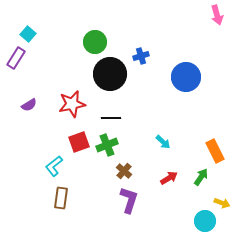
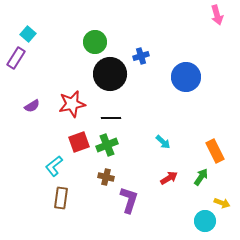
purple semicircle: moved 3 px right, 1 px down
brown cross: moved 18 px left, 6 px down; rotated 28 degrees counterclockwise
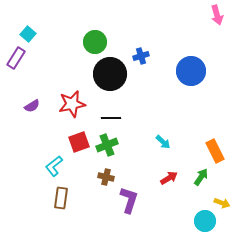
blue circle: moved 5 px right, 6 px up
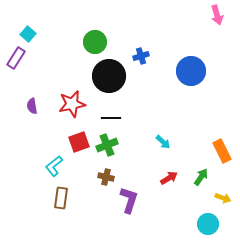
black circle: moved 1 px left, 2 px down
purple semicircle: rotated 112 degrees clockwise
orange rectangle: moved 7 px right
yellow arrow: moved 1 px right, 5 px up
cyan circle: moved 3 px right, 3 px down
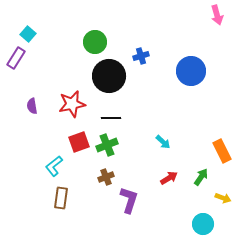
brown cross: rotated 35 degrees counterclockwise
cyan circle: moved 5 px left
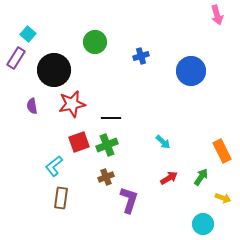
black circle: moved 55 px left, 6 px up
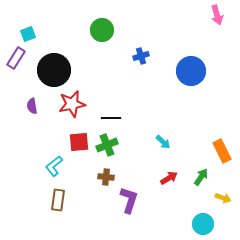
cyan square: rotated 28 degrees clockwise
green circle: moved 7 px right, 12 px up
red square: rotated 15 degrees clockwise
brown cross: rotated 28 degrees clockwise
brown rectangle: moved 3 px left, 2 px down
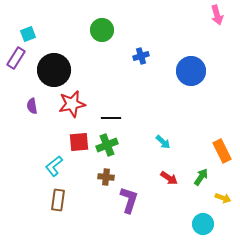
red arrow: rotated 66 degrees clockwise
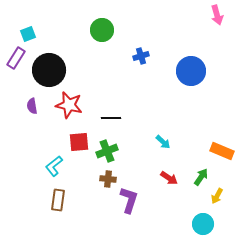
black circle: moved 5 px left
red star: moved 3 px left, 1 px down; rotated 24 degrees clockwise
green cross: moved 6 px down
orange rectangle: rotated 40 degrees counterclockwise
brown cross: moved 2 px right, 2 px down
yellow arrow: moved 6 px left, 2 px up; rotated 98 degrees clockwise
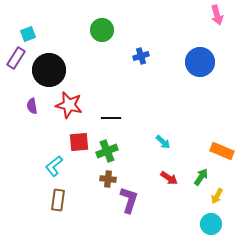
blue circle: moved 9 px right, 9 px up
cyan circle: moved 8 px right
